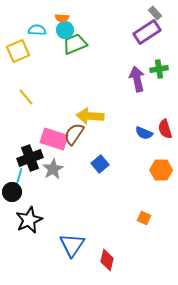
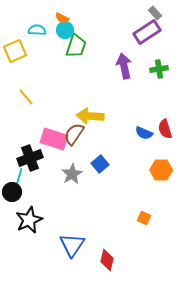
orange semicircle: rotated 24 degrees clockwise
green trapezoid: moved 1 px right, 2 px down; rotated 130 degrees clockwise
yellow square: moved 3 px left
purple arrow: moved 13 px left, 13 px up
gray star: moved 19 px right, 5 px down
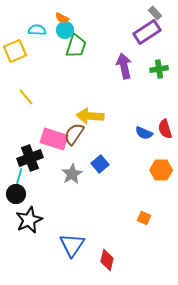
black circle: moved 4 px right, 2 px down
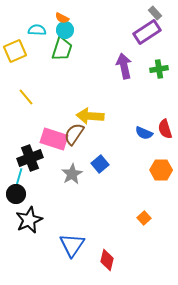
green trapezoid: moved 14 px left, 3 px down
orange square: rotated 24 degrees clockwise
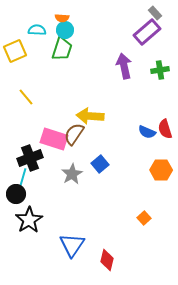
orange semicircle: rotated 24 degrees counterclockwise
purple rectangle: rotated 8 degrees counterclockwise
green cross: moved 1 px right, 1 px down
blue semicircle: moved 3 px right, 1 px up
cyan line: moved 4 px right
black star: rotated 8 degrees counterclockwise
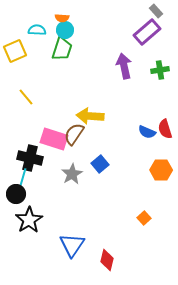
gray rectangle: moved 1 px right, 2 px up
black cross: rotated 35 degrees clockwise
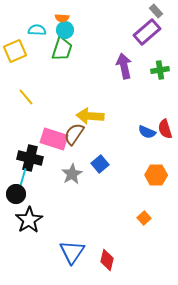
orange hexagon: moved 5 px left, 5 px down
blue triangle: moved 7 px down
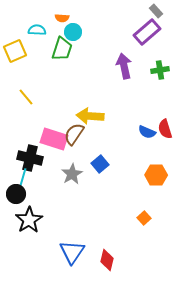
cyan circle: moved 8 px right, 2 px down
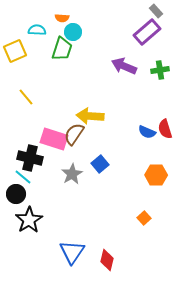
purple arrow: rotated 55 degrees counterclockwise
cyan line: rotated 66 degrees counterclockwise
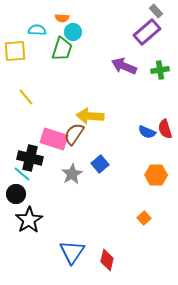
yellow square: rotated 20 degrees clockwise
cyan line: moved 1 px left, 3 px up
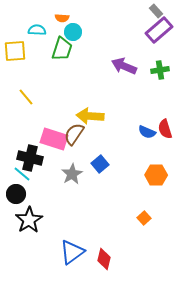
purple rectangle: moved 12 px right, 2 px up
blue triangle: rotated 20 degrees clockwise
red diamond: moved 3 px left, 1 px up
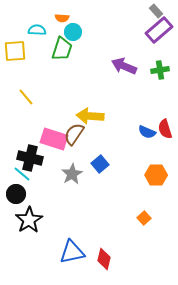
blue triangle: rotated 24 degrees clockwise
